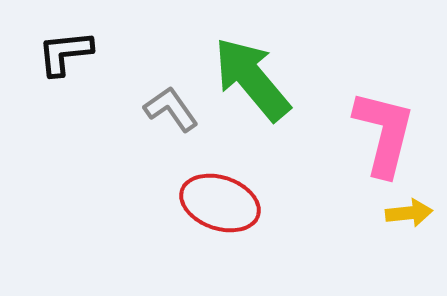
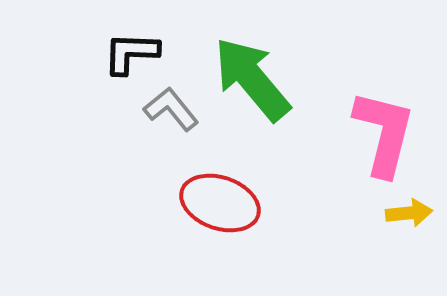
black L-shape: moved 66 px right; rotated 8 degrees clockwise
gray L-shape: rotated 4 degrees counterclockwise
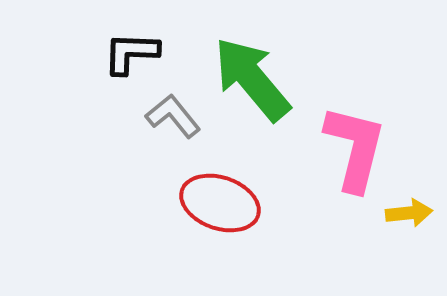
gray L-shape: moved 2 px right, 7 px down
pink L-shape: moved 29 px left, 15 px down
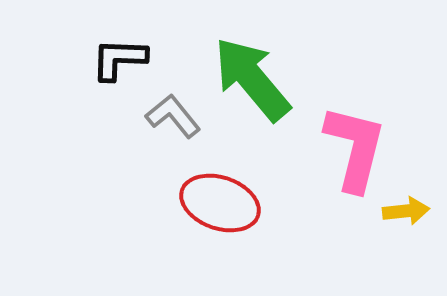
black L-shape: moved 12 px left, 6 px down
yellow arrow: moved 3 px left, 2 px up
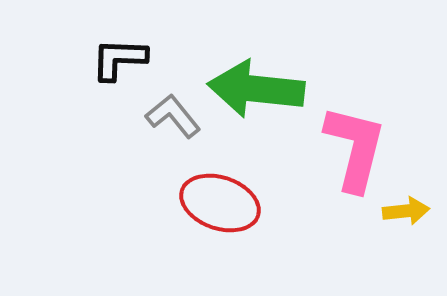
green arrow: moved 4 px right, 10 px down; rotated 44 degrees counterclockwise
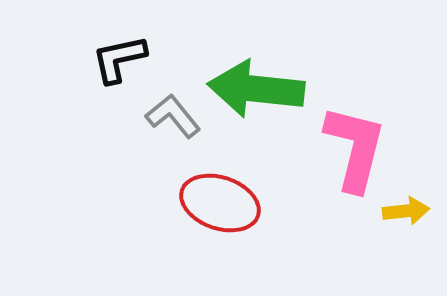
black L-shape: rotated 14 degrees counterclockwise
